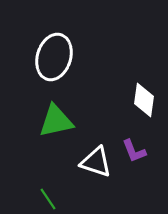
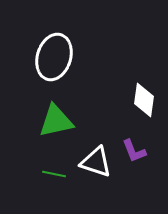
green line: moved 6 px right, 25 px up; rotated 45 degrees counterclockwise
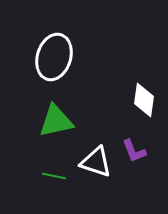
green line: moved 2 px down
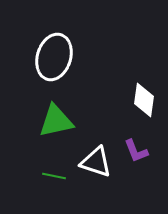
purple L-shape: moved 2 px right
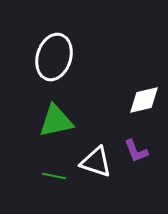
white diamond: rotated 68 degrees clockwise
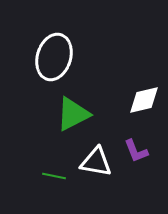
green triangle: moved 17 px right, 7 px up; rotated 15 degrees counterclockwise
white triangle: rotated 8 degrees counterclockwise
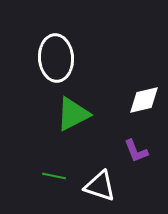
white ellipse: moved 2 px right, 1 px down; rotated 21 degrees counterclockwise
white triangle: moved 4 px right, 24 px down; rotated 8 degrees clockwise
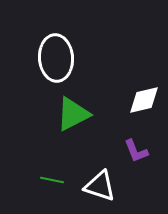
green line: moved 2 px left, 4 px down
